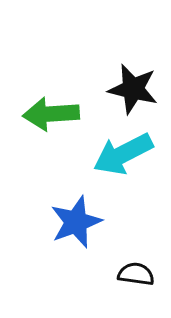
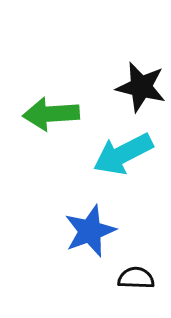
black star: moved 8 px right, 2 px up
blue star: moved 14 px right, 9 px down
black semicircle: moved 4 px down; rotated 6 degrees counterclockwise
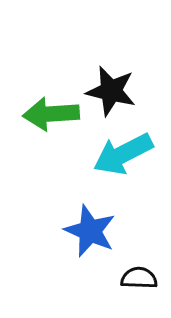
black star: moved 30 px left, 4 px down
blue star: rotated 28 degrees counterclockwise
black semicircle: moved 3 px right
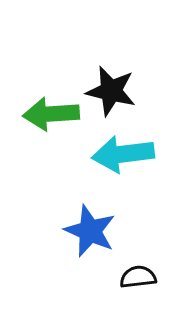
cyan arrow: rotated 20 degrees clockwise
black semicircle: moved 1 px left, 1 px up; rotated 9 degrees counterclockwise
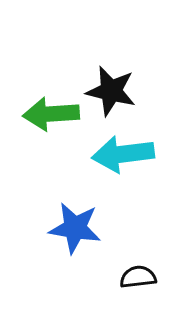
blue star: moved 15 px left, 3 px up; rotated 14 degrees counterclockwise
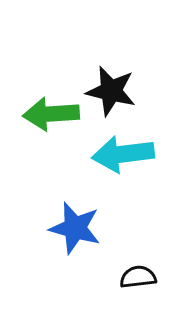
blue star: rotated 6 degrees clockwise
